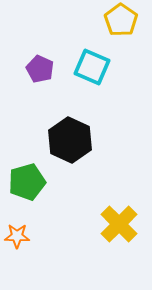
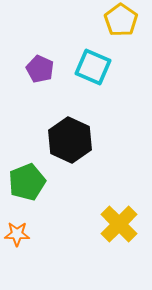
cyan square: moved 1 px right
green pentagon: rotated 6 degrees counterclockwise
orange star: moved 2 px up
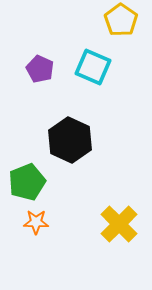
orange star: moved 19 px right, 12 px up
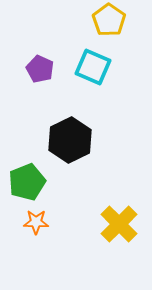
yellow pentagon: moved 12 px left
black hexagon: rotated 9 degrees clockwise
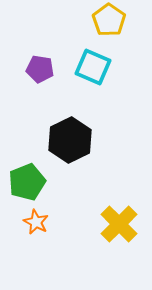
purple pentagon: rotated 16 degrees counterclockwise
orange star: rotated 25 degrees clockwise
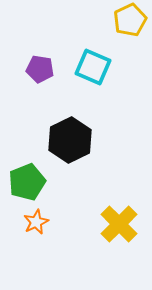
yellow pentagon: moved 21 px right; rotated 12 degrees clockwise
orange star: rotated 20 degrees clockwise
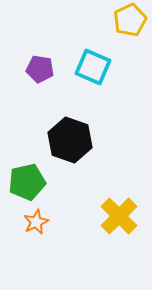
black hexagon: rotated 15 degrees counterclockwise
green pentagon: rotated 9 degrees clockwise
yellow cross: moved 8 px up
